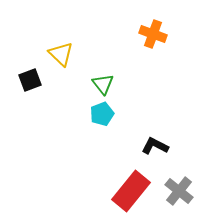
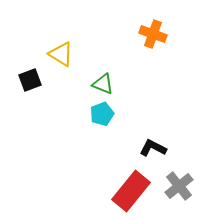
yellow triangle: rotated 12 degrees counterclockwise
green triangle: rotated 30 degrees counterclockwise
black L-shape: moved 2 px left, 2 px down
gray cross: moved 5 px up; rotated 12 degrees clockwise
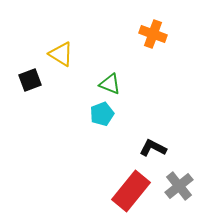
green triangle: moved 7 px right
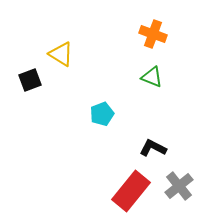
green triangle: moved 42 px right, 7 px up
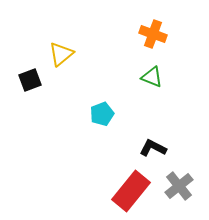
yellow triangle: rotated 48 degrees clockwise
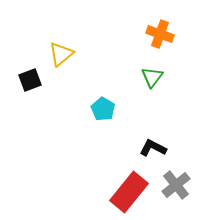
orange cross: moved 7 px right
green triangle: rotated 45 degrees clockwise
cyan pentagon: moved 1 px right, 5 px up; rotated 20 degrees counterclockwise
gray cross: moved 3 px left, 1 px up
red rectangle: moved 2 px left, 1 px down
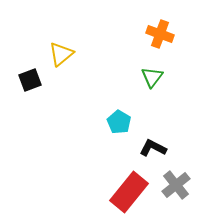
cyan pentagon: moved 16 px right, 13 px down
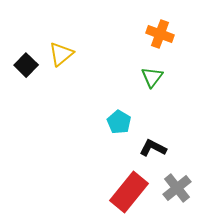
black square: moved 4 px left, 15 px up; rotated 25 degrees counterclockwise
gray cross: moved 1 px right, 3 px down
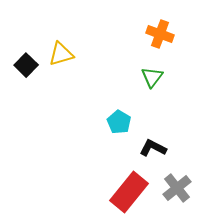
yellow triangle: rotated 24 degrees clockwise
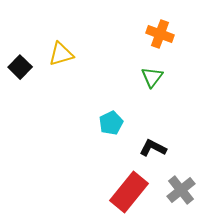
black square: moved 6 px left, 2 px down
cyan pentagon: moved 8 px left, 1 px down; rotated 15 degrees clockwise
gray cross: moved 4 px right, 2 px down
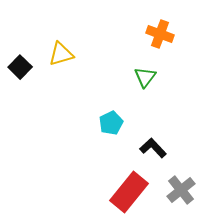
green triangle: moved 7 px left
black L-shape: rotated 20 degrees clockwise
